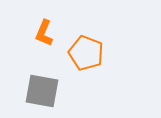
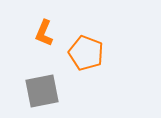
gray square: rotated 21 degrees counterclockwise
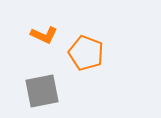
orange L-shape: moved 2 px down; rotated 88 degrees counterclockwise
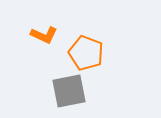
gray square: moved 27 px right
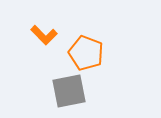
orange L-shape: rotated 20 degrees clockwise
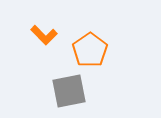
orange pentagon: moved 4 px right, 3 px up; rotated 16 degrees clockwise
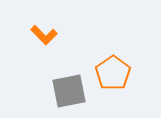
orange pentagon: moved 23 px right, 23 px down
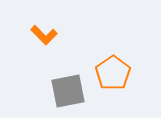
gray square: moved 1 px left
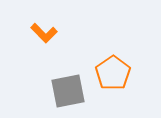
orange L-shape: moved 2 px up
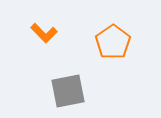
orange pentagon: moved 31 px up
